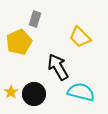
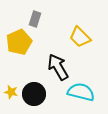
yellow star: rotated 24 degrees counterclockwise
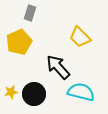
gray rectangle: moved 5 px left, 6 px up
black arrow: rotated 12 degrees counterclockwise
yellow star: rotated 24 degrees counterclockwise
